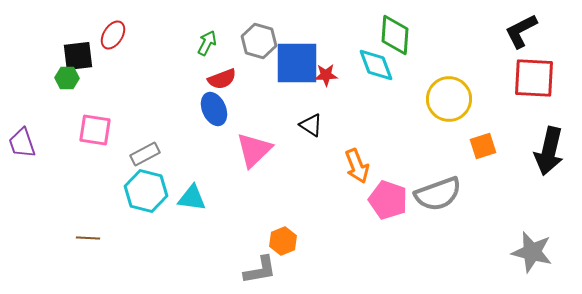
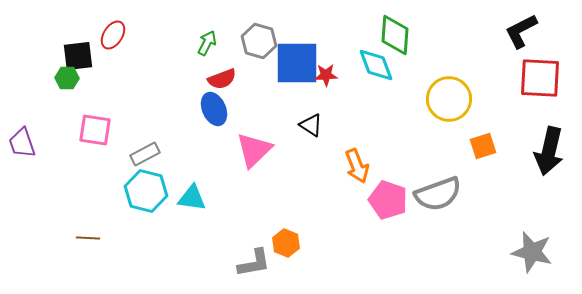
red square: moved 6 px right
orange hexagon: moved 3 px right, 2 px down; rotated 16 degrees counterclockwise
gray L-shape: moved 6 px left, 7 px up
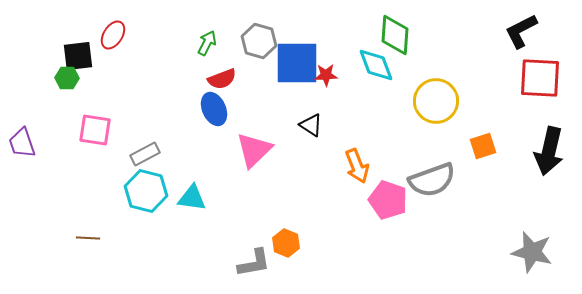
yellow circle: moved 13 px left, 2 px down
gray semicircle: moved 6 px left, 14 px up
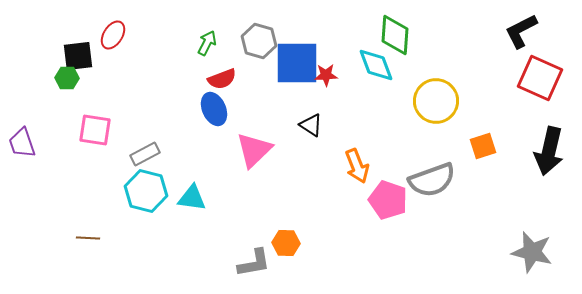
red square: rotated 21 degrees clockwise
orange hexagon: rotated 20 degrees counterclockwise
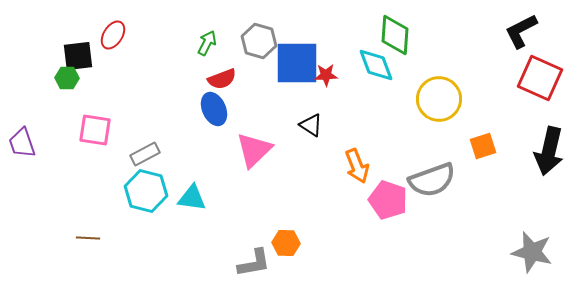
yellow circle: moved 3 px right, 2 px up
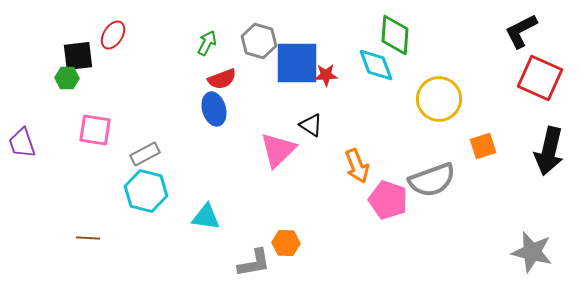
blue ellipse: rotated 8 degrees clockwise
pink triangle: moved 24 px right
cyan triangle: moved 14 px right, 19 px down
